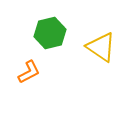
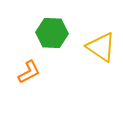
green hexagon: moved 2 px right; rotated 16 degrees clockwise
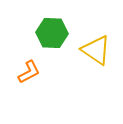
yellow triangle: moved 5 px left, 3 px down
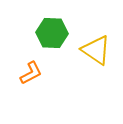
orange L-shape: moved 2 px right, 1 px down
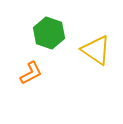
green hexagon: moved 3 px left; rotated 16 degrees clockwise
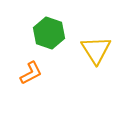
yellow triangle: rotated 24 degrees clockwise
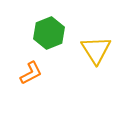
green hexagon: rotated 20 degrees clockwise
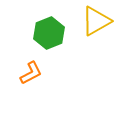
yellow triangle: moved 29 px up; rotated 32 degrees clockwise
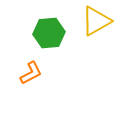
green hexagon: rotated 16 degrees clockwise
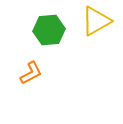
green hexagon: moved 3 px up
